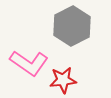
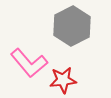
pink L-shape: rotated 15 degrees clockwise
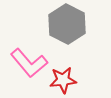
gray hexagon: moved 5 px left, 2 px up; rotated 6 degrees counterclockwise
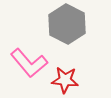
red star: moved 2 px right; rotated 12 degrees clockwise
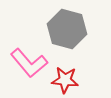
gray hexagon: moved 5 px down; rotated 12 degrees counterclockwise
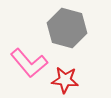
gray hexagon: moved 1 px up
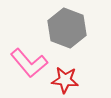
gray hexagon: rotated 6 degrees clockwise
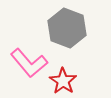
red star: moved 2 px left, 1 px down; rotated 28 degrees clockwise
